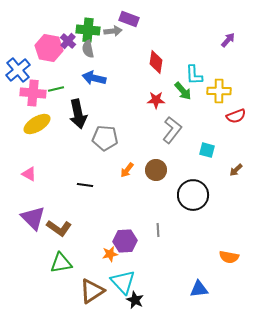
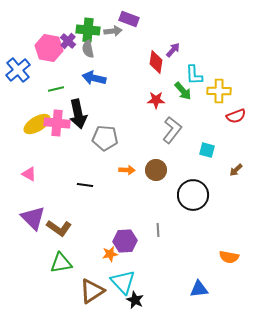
purple arrow: moved 55 px left, 10 px down
pink cross: moved 24 px right, 30 px down
orange arrow: rotated 126 degrees counterclockwise
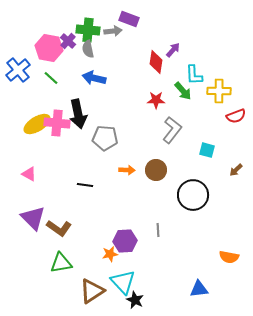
green line: moved 5 px left, 11 px up; rotated 56 degrees clockwise
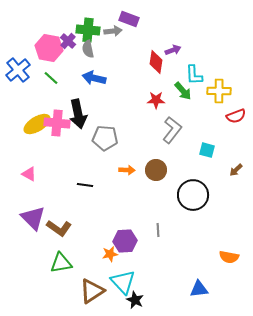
purple arrow: rotated 28 degrees clockwise
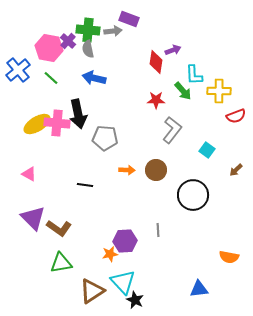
cyan square: rotated 21 degrees clockwise
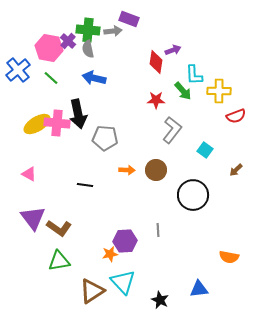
cyan square: moved 2 px left
purple triangle: rotated 8 degrees clockwise
green triangle: moved 2 px left, 2 px up
black star: moved 25 px right
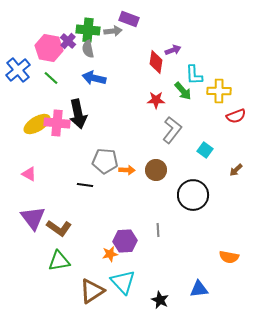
gray pentagon: moved 23 px down
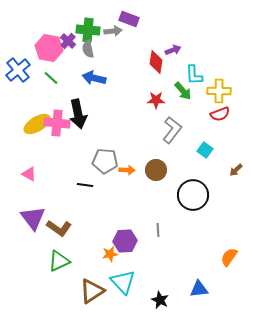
red semicircle: moved 16 px left, 2 px up
orange semicircle: rotated 114 degrees clockwise
green triangle: rotated 15 degrees counterclockwise
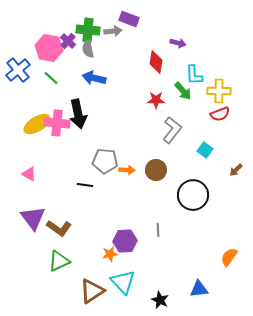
purple arrow: moved 5 px right, 7 px up; rotated 35 degrees clockwise
